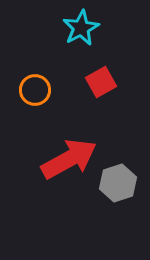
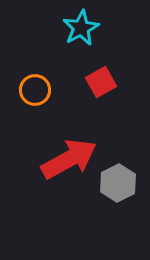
gray hexagon: rotated 9 degrees counterclockwise
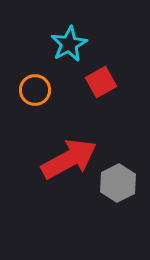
cyan star: moved 12 px left, 16 px down
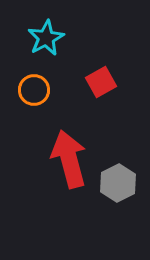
cyan star: moved 23 px left, 6 px up
orange circle: moved 1 px left
red arrow: rotated 76 degrees counterclockwise
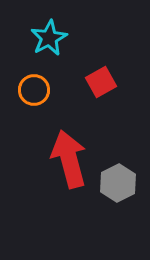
cyan star: moved 3 px right
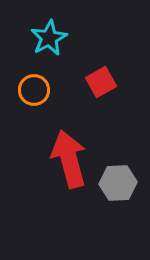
gray hexagon: rotated 24 degrees clockwise
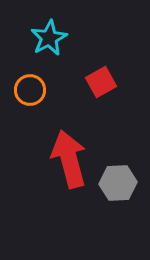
orange circle: moved 4 px left
